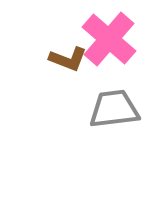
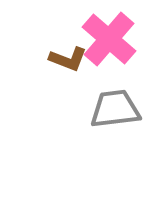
gray trapezoid: moved 1 px right
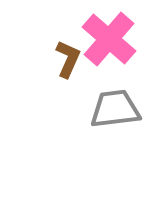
brown L-shape: rotated 87 degrees counterclockwise
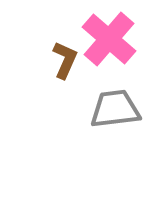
brown L-shape: moved 3 px left, 1 px down
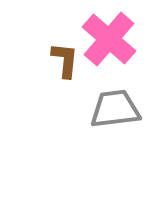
brown L-shape: rotated 18 degrees counterclockwise
